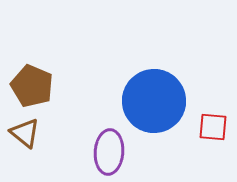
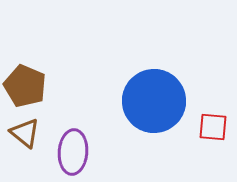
brown pentagon: moved 7 px left
purple ellipse: moved 36 px left
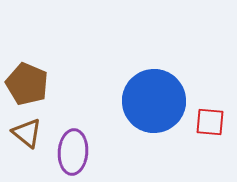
brown pentagon: moved 2 px right, 2 px up
red square: moved 3 px left, 5 px up
brown triangle: moved 2 px right
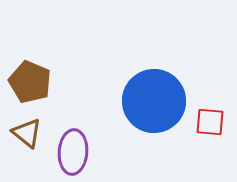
brown pentagon: moved 3 px right, 2 px up
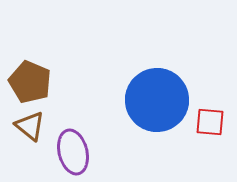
blue circle: moved 3 px right, 1 px up
brown triangle: moved 3 px right, 7 px up
purple ellipse: rotated 18 degrees counterclockwise
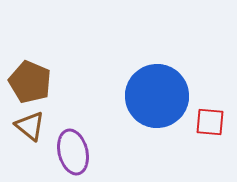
blue circle: moved 4 px up
